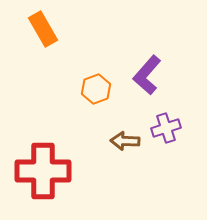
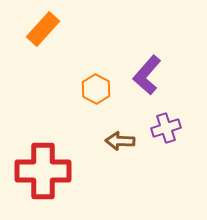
orange rectangle: rotated 72 degrees clockwise
orange hexagon: rotated 12 degrees counterclockwise
brown arrow: moved 5 px left
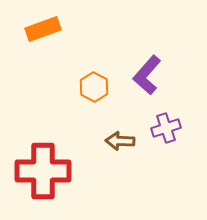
orange rectangle: rotated 28 degrees clockwise
orange hexagon: moved 2 px left, 2 px up
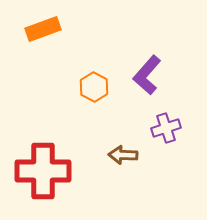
brown arrow: moved 3 px right, 14 px down
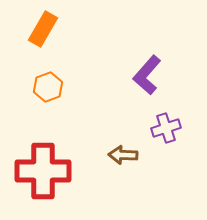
orange rectangle: rotated 40 degrees counterclockwise
orange hexagon: moved 46 px left; rotated 12 degrees clockwise
